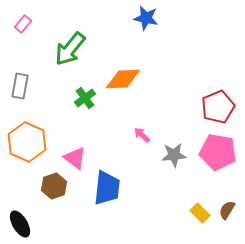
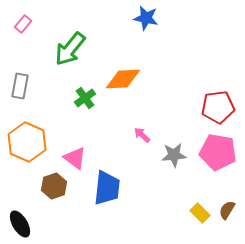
red pentagon: rotated 16 degrees clockwise
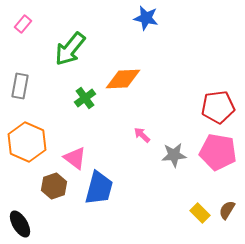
blue trapezoid: moved 8 px left; rotated 9 degrees clockwise
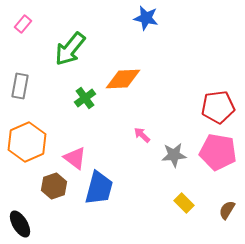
orange hexagon: rotated 12 degrees clockwise
yellow rectangle: moved 16 px left, 10 px up
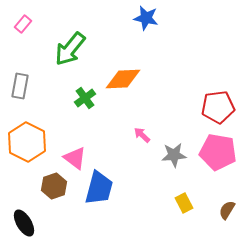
orange hexagon: rotated 9 degrees counterclockwise
yellow rectangle: rotated 18 degrees clockwise
black ellipse: moved 4 px right, 1 px up
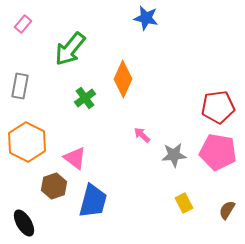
orange diamond: rotated 63 degrees counterclockwise
blue trapezoid: moved 6 px left, 13 px down
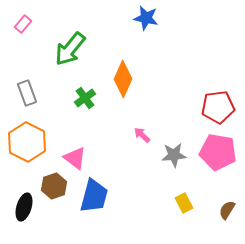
gray rectangle: moved 7 px right, 7 px down; rotated 30 degrees counterclockwise
blue trapezoid: moved 1 px right, 5 px up
black ellipse: moved 16 px up; rotated 48 degrees clockwise
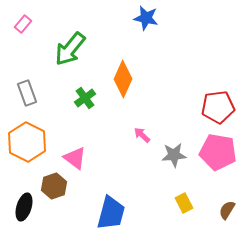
blue trapezoid: moved 17 px right, 17 px down
